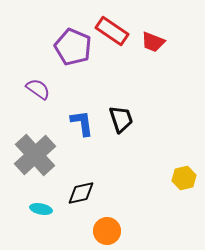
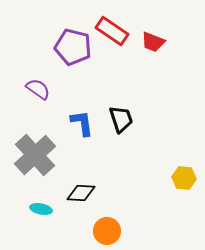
purple pentagon: rotated 9 degrees counterclockwise
yellow hexagon: rotated 20 degrees clockwise
black diamond: rotated 16 degrees clockwise
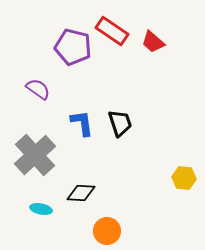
red trapezoid: rotated 20 degrees clockwise
black trapezoid: moved 1 px left, 4 px down
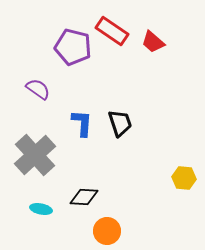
blue L-shape: rotated 12 degrees clockwise
black diamond: moved 3 px right, 4 px down
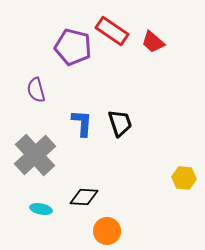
purple semicircle: moved 2 px left, 1 px down; rotated 140 degrees counterclockwise
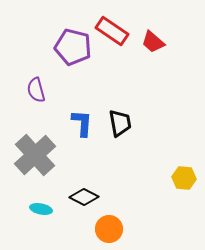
black trapezoid: rotated 8 degrees clockwise
black diamond: rotated 24 degrees clockwise
orange circle: moved 2 px right, 2 px up
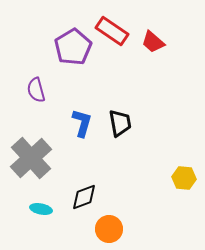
purple pentagon: rotated 27 degrees clockwise
blue L-shape: rotated 12 degrees clockwise
gray cross: moved 4 px left, 3 px down
black diamond: rotated 48 degrees counterclockwise
